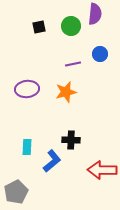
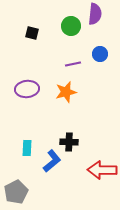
black square: moved 7 px left, 6 px down; rotated 24 degrees clockwise
black cross: moved 2 px left, 2 px down
cyan rectangle: moved 1 px down
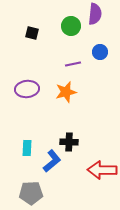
blue circle: moved 2 px up
gray pentagon: moved 15 px right, 1 px down; rotated 25 degrees clockwise
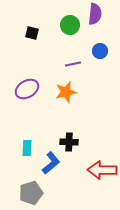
green circle: moved 1 px left, 1 px up
blue circle: moved 1 px up
purple ellipse: rotated 25 degrees counterclockwise
blue L-shape: moved 1 px left, 2 px down
gray pentagon: rotated 15 degrees counterclockwise
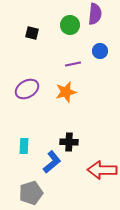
cyan rectangle: moved 3 px left, 2 px up
blue L-shape: moved 1 px right, 1 px up
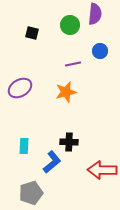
purple ellipse: moved 7 px left, 1 px up
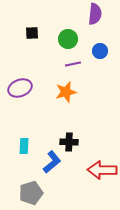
green circle: moved 2 px left, 14 px down
black square: rotated 16 degrees counterclockwise
purple ellipse: rotated 10 degrees clockwise
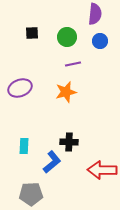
green circle: moved 1 px left, 2 px up
blue circle: moved 10 px up
gray pentagon: moved 1 px down; rotated 15 degrees clockwise
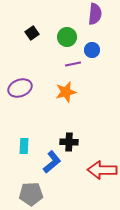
black square: rotated 32 degrees counterclockwise
blue circle: moved 8 px left, 9 px down
